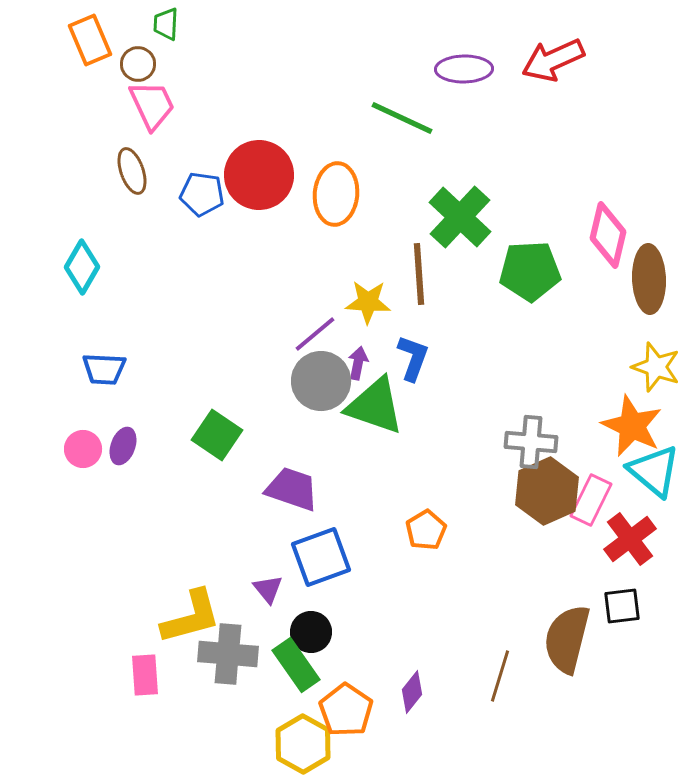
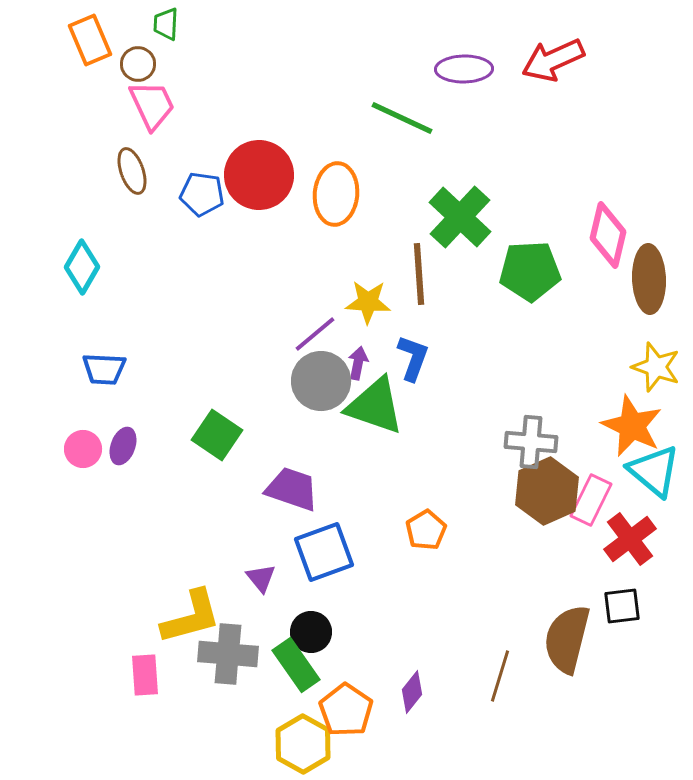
blue square at (321, 557): moved 3 px right, 5 px up
purple triangle at (268, 589): moved 7 px left, 11 px up
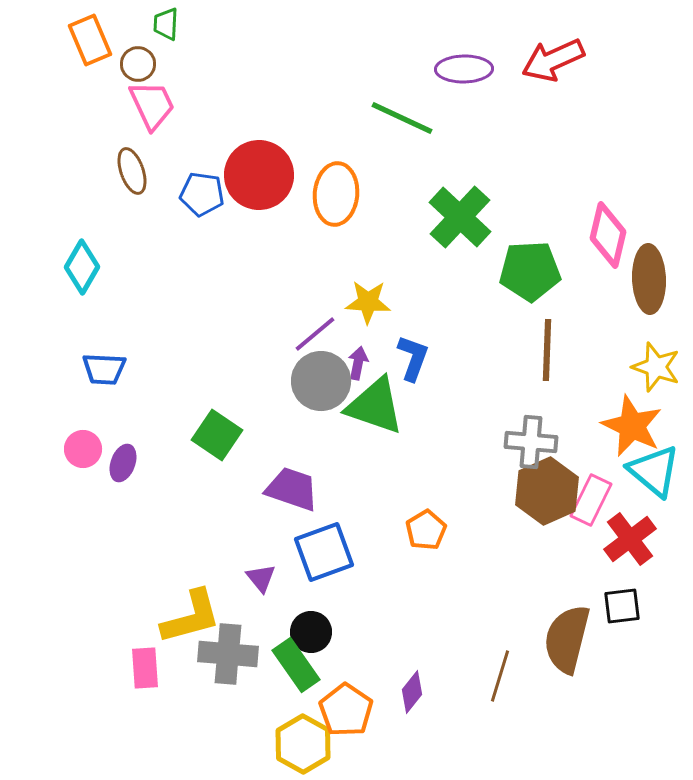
brown line at (419, 274): moved 128 px right, 76 px down; rotated 6 degrees clockwise
purple ellipse at (123, 446): moved 17 px down
pink rectangle at (145, 675): moved 7 px up
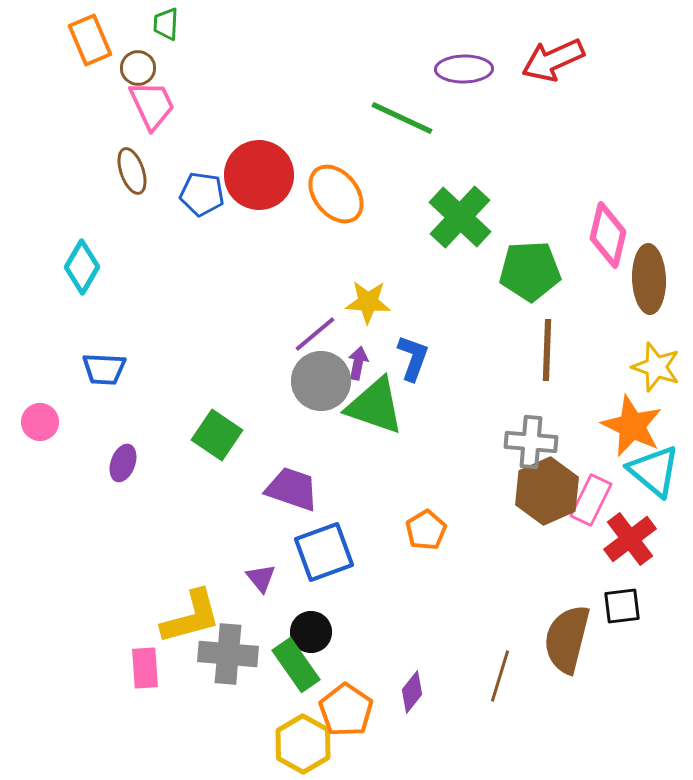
brown circle at (138, 64): moved 4 px down
orange ellipse at (336, 194): rotated 44 degrees counterclockwise
pink circle at (83, 449): moved 43 px left, 27 px up
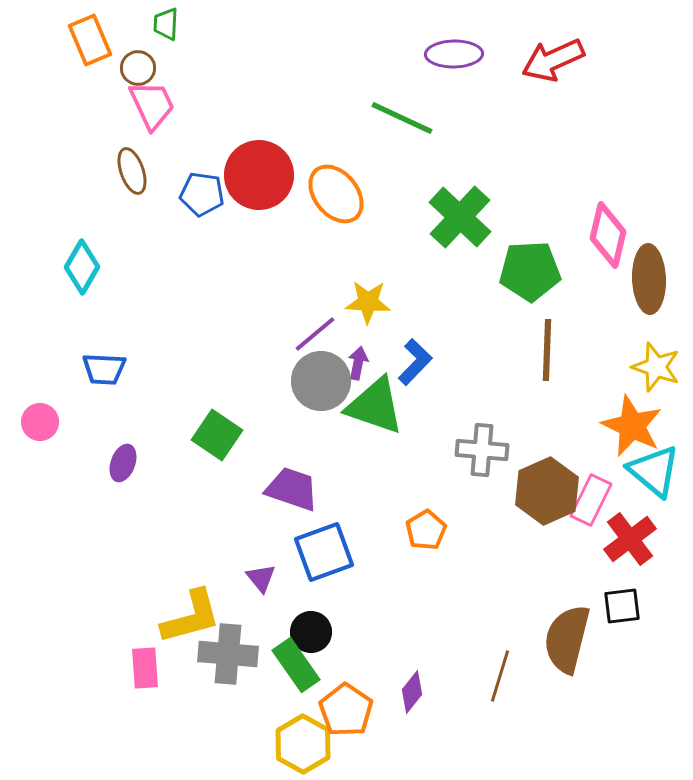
purple ellipse at (464, 69): moved 10 px left, 15 px up
blue L-shape at (413, 358): moved 2 px right, 4 px down; rotated 24 degrees clockwise
gray cross at (531, 442): moved 49 px left, 8 px down
